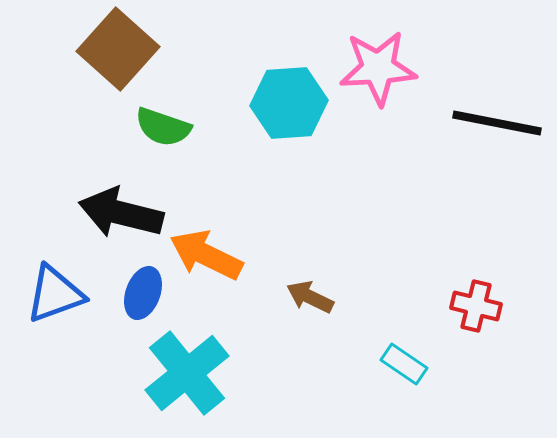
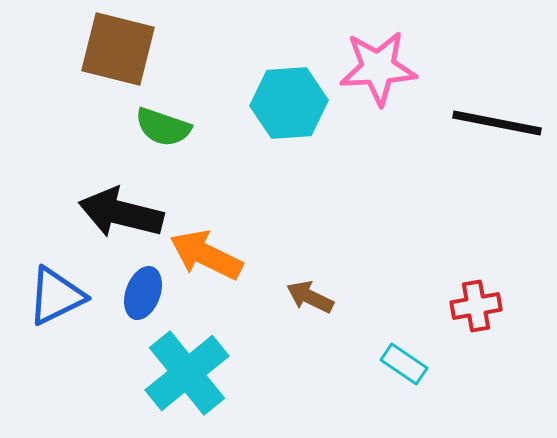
brown square: rotated 28 degrees counterclockwise
blue triangle: moved 1 px right, 2 px down; rotated 6 degrees counterclockwise
red cross: rotated 24 degrees counterclockwise
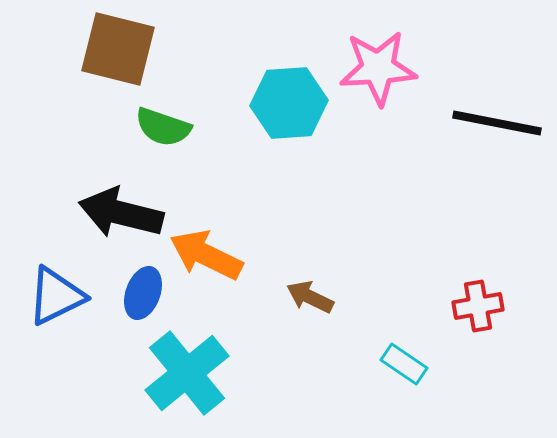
red cross: moved 2 px right
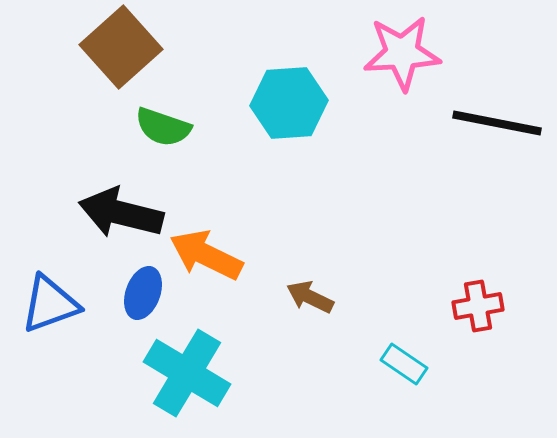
brown square: moved 3 px right, 2 px up; rotated 34 degrees clockwise
pink star: moved 24 px right, 15 px up
blue triangle: moved 6 px left, 8 px down; rotated 6 degrees clockwise
cyan cross: rotated 20 degrees counterclockwise
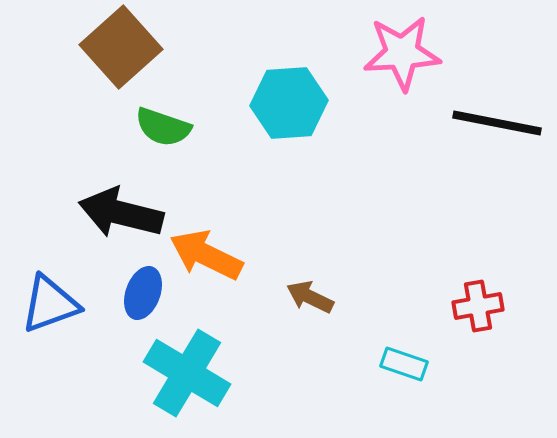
cyan rectangle: rotated 15 degrees counterclockwise
